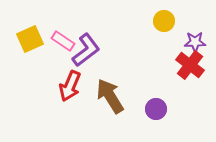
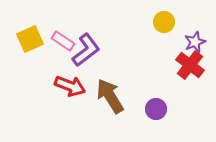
yellow circle: moved 1 px down
purple star: rotated 20 degrees counterclockwise
red arrow: rotated 92 degrees counterclockwise
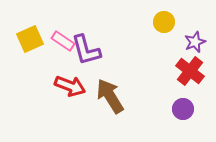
purple L-shape: rotated 112 degrees clockwise
red cross: moved 6 px down
purple circle: moved 27 px right
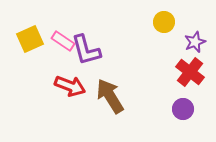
red cross: moved 1 px down
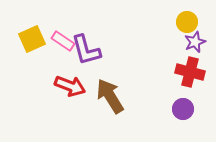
yellow circle: moved 23 px right
yellow square: moved 2 px right
red cross: rotated 24 degrees counterclockwise
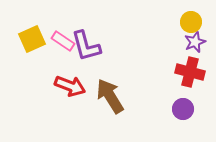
yellow circle: moved 4 px right
purple L-shape: moved 4 px up
